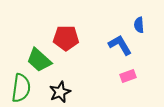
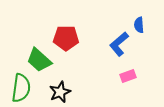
blue L-shape: moved 1 px left, 1 px up; rotated 100 degrees counterclockwise
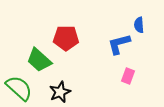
blue L-shape: rotated 25 degrees clockwise
pink rectangle: rotated 49 degrees counterclockwise
green semicircle: moved 2 px left; rotated 56 degrees counterclockwise
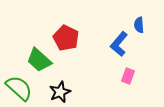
red pentagon: rotated 25 degrees clockwise
blue L-shape: rotated 35 degrees counterclockwise
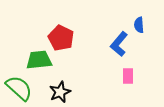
red pentagon: moved 5 px left
green trapezoid: rotated 132 degrees clockwise
pink rectangle: rotated 21 degrees counterclockwise
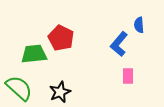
green trapezoid: moved 5 px left, 6 px up
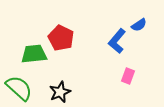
blue semicircle: rotated 119 degrees counterclockwise
blue L-shape: moved 2 px left, 3 px up
pink rectangle: rotated 21 degrees clockwise
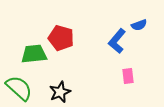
blue semicircle: rotated 14 degrees clockwise
red pentagon: rotated 10 degrees counterclockwise
pink rectangle: rotated 28 degrees counterclockwise
